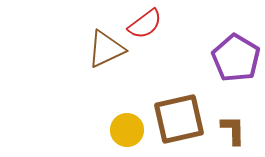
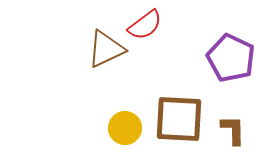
red semicircle: moved 1 px down
purple pentagon: moved 5 px left; rotated 6 degrees counterclockwise
brown square: rotated 16 degrees clockwise
yellow circle: moved 2 px left, 2 px up
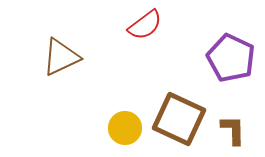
brown triangle: moved 45 px left, 8 px down
brown square: rotated 22 degrees clockwise
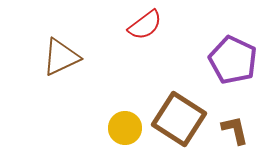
purple pentagon: moved 2 px right, 2 px down
brown square: rotated 8 degrees clockwise
brown L-shape: moved 2 px right; rotated 12 degrees counterclockwise
